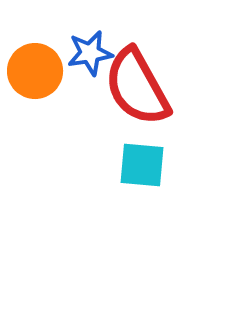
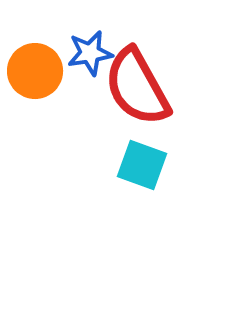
cyan square: rotated 15 degrees clockwise
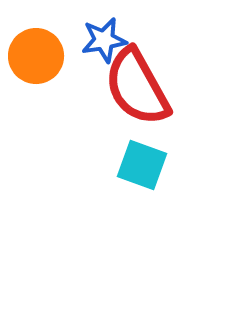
blue star: moved 14 px right, 13 px up
orange circle: moved 1 px right, 15 px up
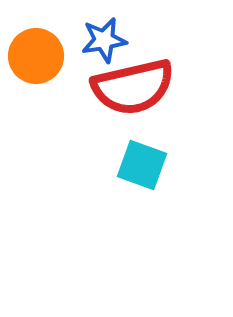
red semicircle: moved 4 px left; rotated 74 degrees counterclockwise
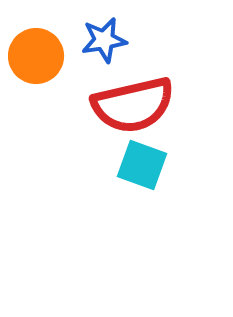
red semicircle: moved 18 px down
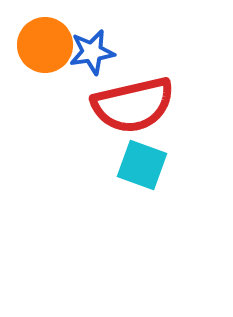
blue star: moved 12 px left, 12 px down
orange circle: moved 9 px right, 11 px up
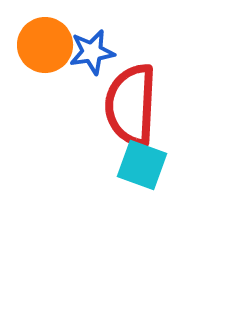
red semicircle: moved 2 px left; rotated 106 degrees clockwise
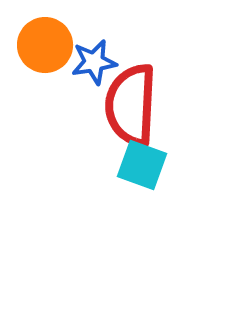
blue star: moved 2 px right, 10 px down
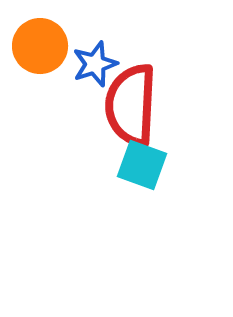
orange circle: moved 5 px left, 1 px down
blue star: moved 1 px right, 2 px down; rotated 9 degrees counterclockwise
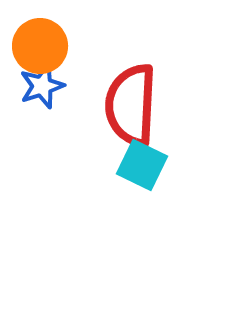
blue star: moved 53 px left, 22 px down
cyan square: rotated 6 degrees clockwise
